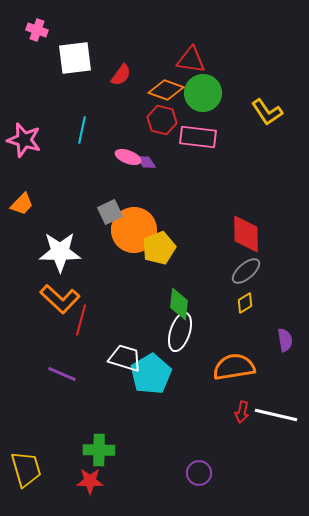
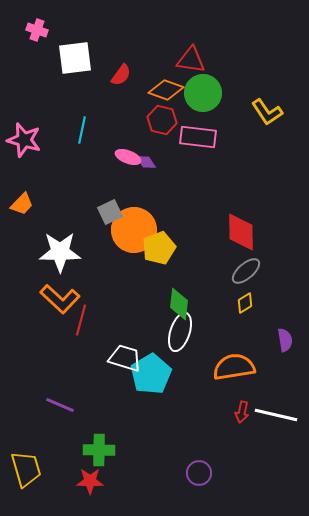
red diamond: moved 5 px left, 2 px up
purple line: moved 2 px left, 31 px down
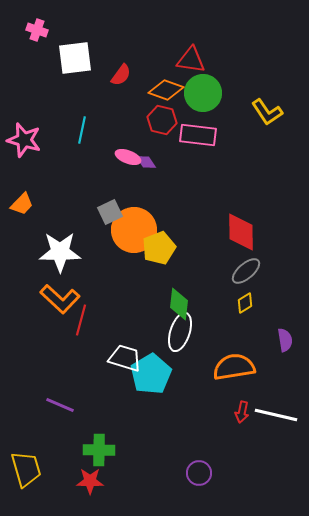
pink rectangle: moved 2 px up
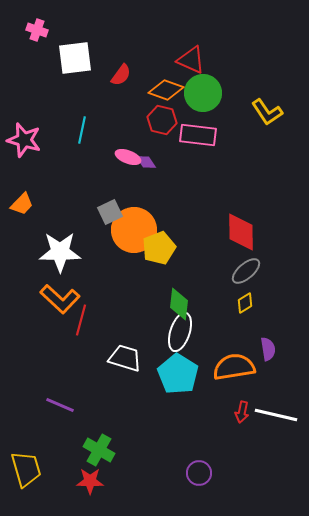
red triangle: rotated 16 degrees clockwise
purple semicircle: moved 17 px left, 9 px down
cyan pentagon: moved 27 px right; rotated 9 degrees counterclockwise
green cross: rotated 28 degrees clockwise
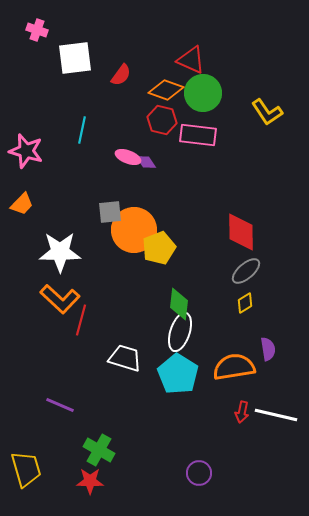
pink star: moved 2 px right, 11 px down
gray square: rotated 20 degrees clockwise
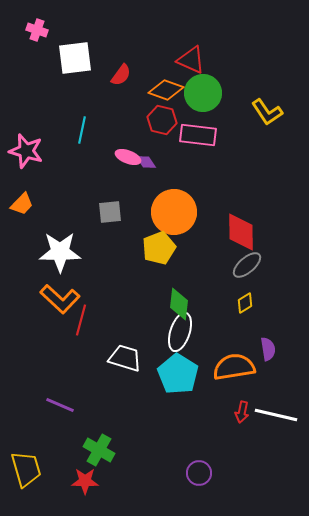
orange circle: moved 40 px right, 18 px up
gray ellipse: moved 1 px right, 6 px up
red star: moved 5 px left
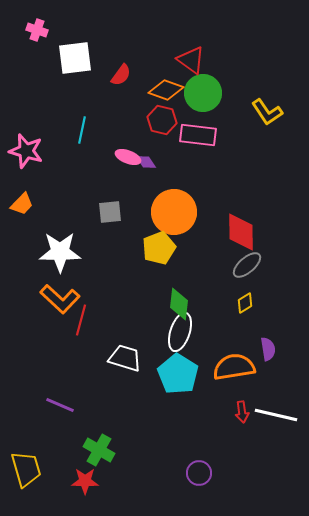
red triangle: rotated 12 degrees clockwise
red arrow: rotated 20 degrees counterclockwise
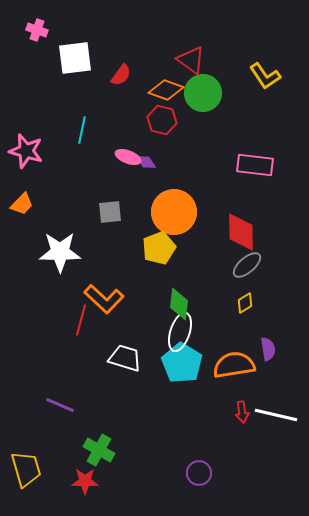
yellow L-shape: moved 2 px left, 36 px up
pink rectangle: moved 57 px right, 30 px down
orange L-shape: moved 44 px right
orange semicircle: moved 2 px up
cyan pentagon: moved 4 px right, 11 px up
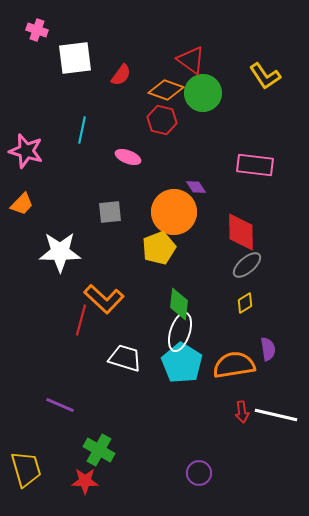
purple diamond: moved 50 px right, 25 px down
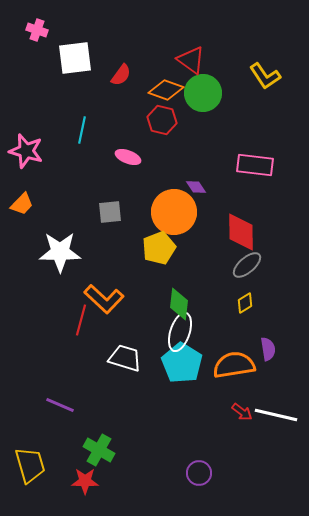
red arrow: rotated 45 degrees counterclockwise
yellow trapezoid: moved 4 px right, 4 px up
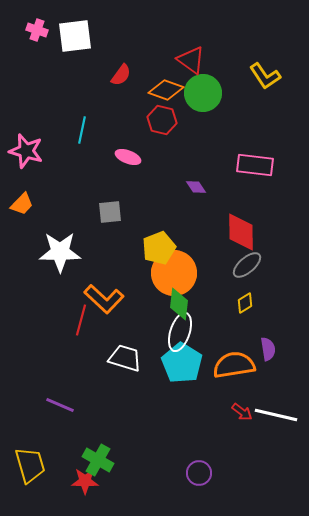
white square: moved 22 px up
orange circle: moved 61 px down
green cross: moved 1 px left, 10 px down
